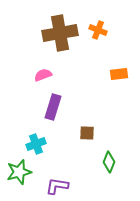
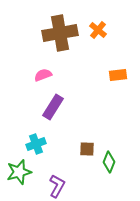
orange cross: rotated 18 degrees clockwise
orange rectangle: moved 1 px left, 1 px down
purple rectangle: rotated 15 degrees clockwise
brown square: moved 16 px down
purple L-shape: rotated 110 degrees clockwise
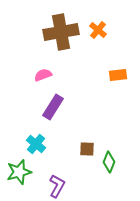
brown cross: moved 1 px right, 1 px up
cyan cross: rotated 30 degrees counterclockwise
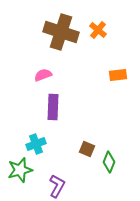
brown cross: rotated 28 degrees clockwise
purple rectangle: rotated 30 degrees counterclockwise
cyan cross: rotated 30 degrees clockwise
brown square: rotated 21 degrees clockwise
green star: moved 1 px right, 2 px up
